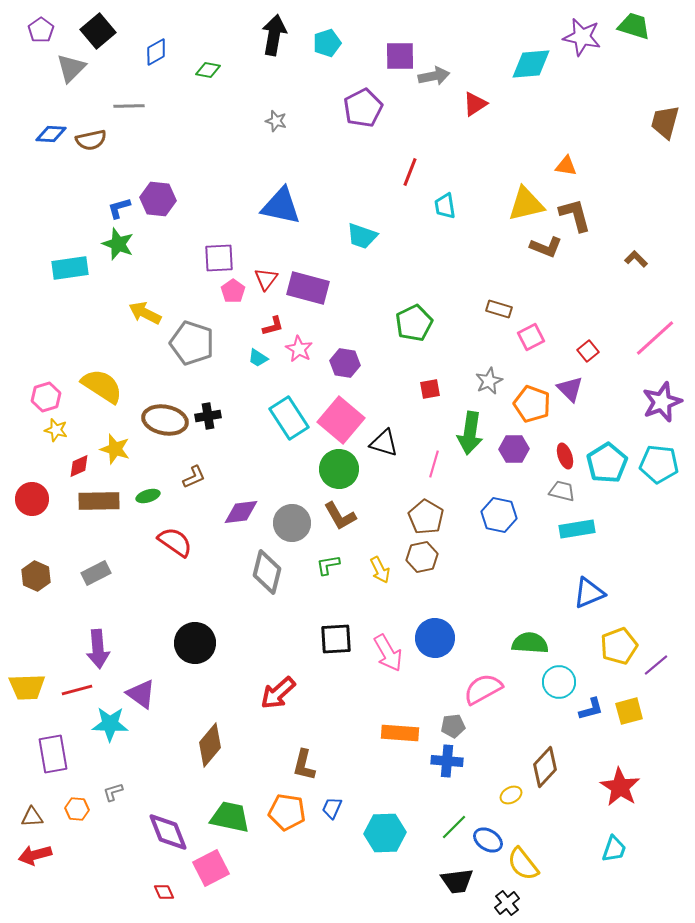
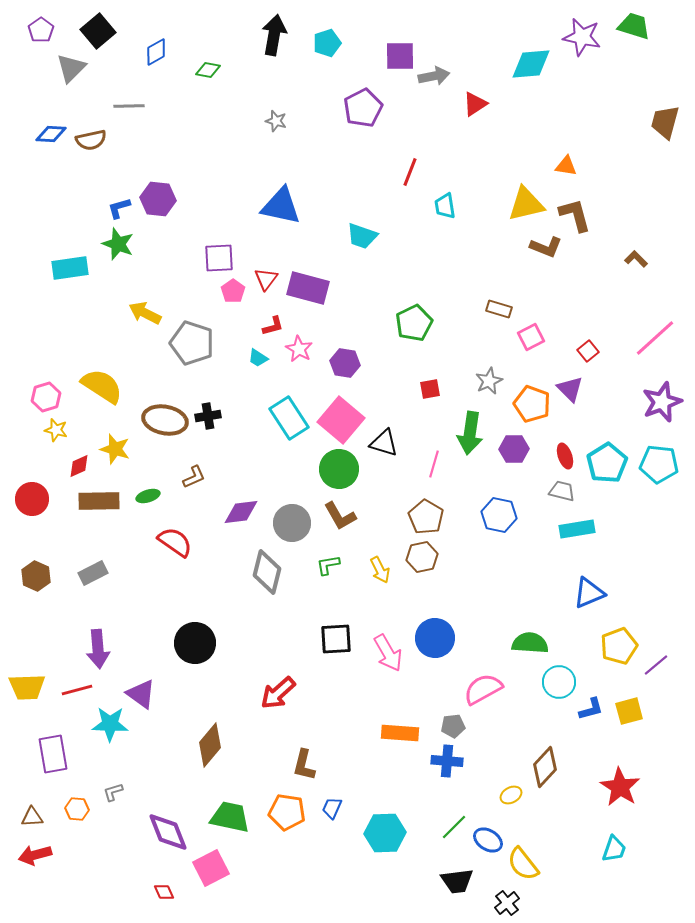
gray rectangle at (96, 573): moved 3 px left
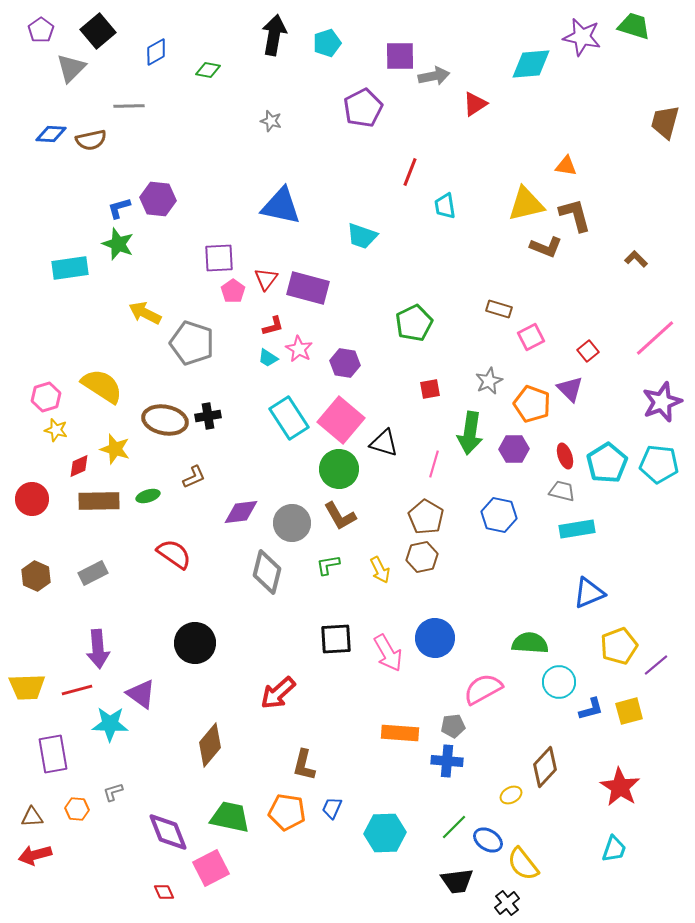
gray star at (276, 121): moved 5 px left
cyan trapezoid at (258, 358): moved 10 px right
red semicircle at (175, 542): moved 1 px left, 12 px down
